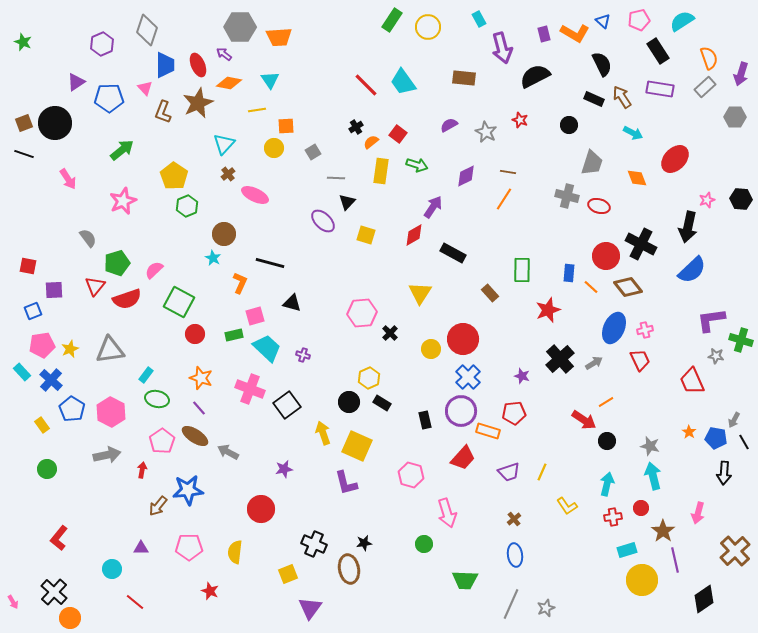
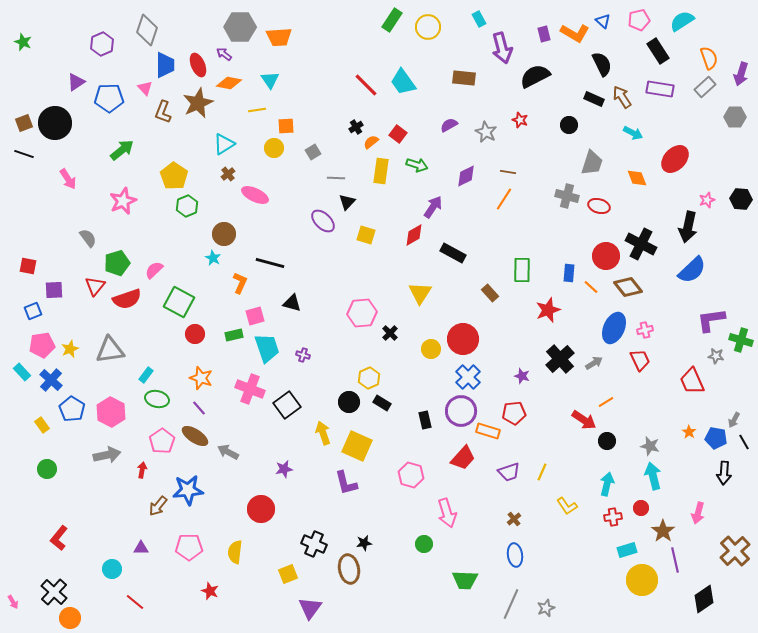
cyan triangle at (224, 144): rotated 15 degrees clockwise
cyan trapezoid at (267, 348): rotated 28 degrees clockwise
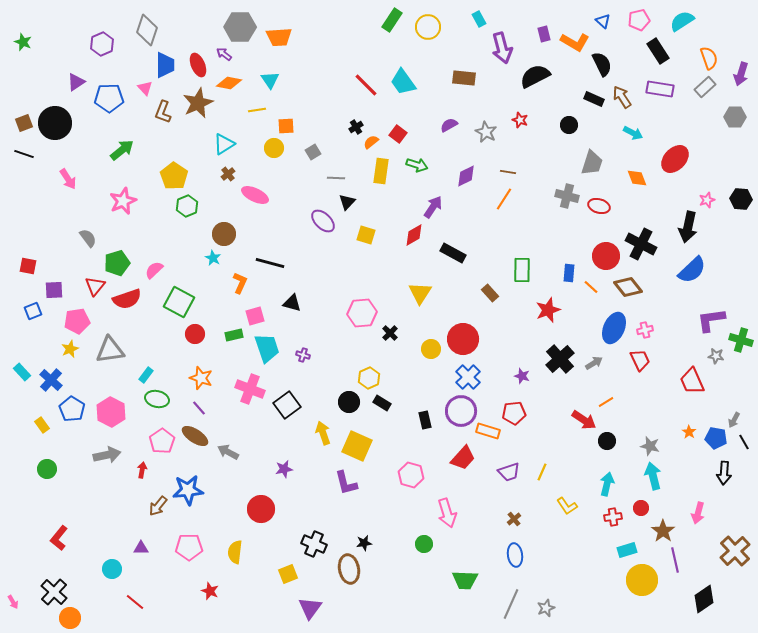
orange L-shape at (575, 33): moved 9 px down
pink pentagon at (42, 345): moved 35 px right, 24 px up
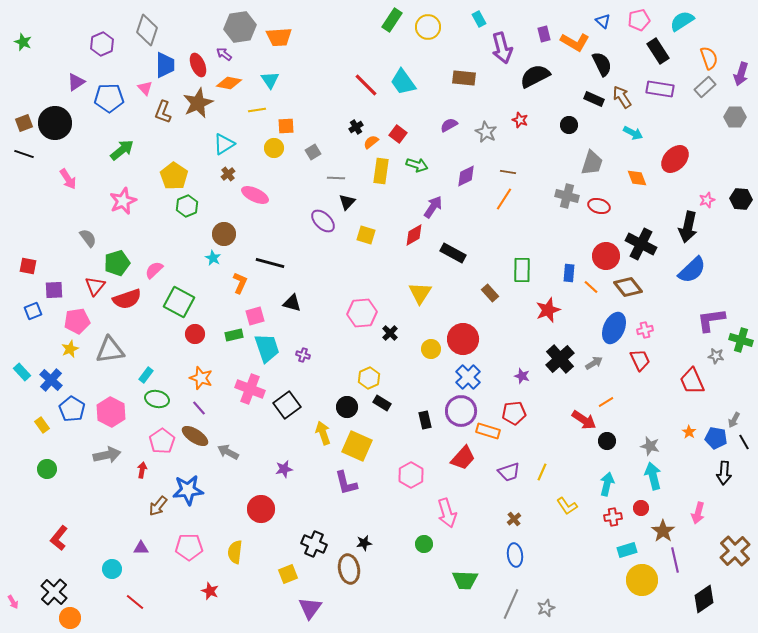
gray hexagon at (240, 27): rotated 8 degrees counterclockwise
black circle at (349, 402): moved 2 px left, 5 px down
pink hexagon at (411, 475): rotated 15 degrees clockwise
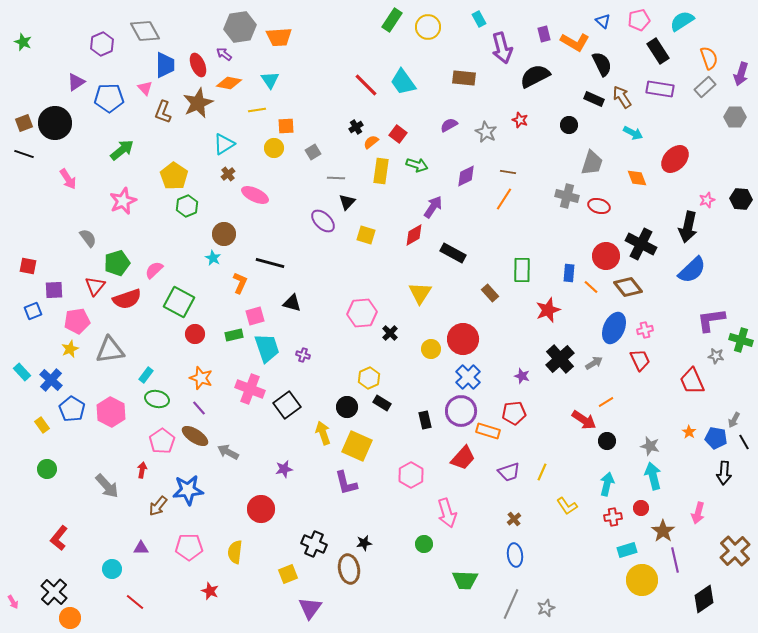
gray diamond at (147, 30): moved 2 px left, 1 px down; rotated 48 degrees counterclockwise
gray arrow at (107, 455): moved 31 px down; rotated 60 degrees clockwise
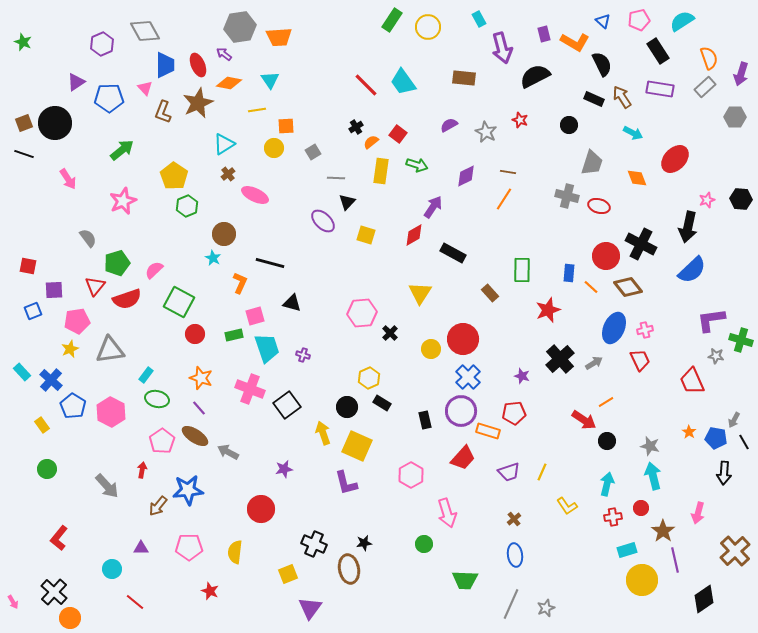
blue pentagon at (72, 409): moved 1 px right, 3 px up
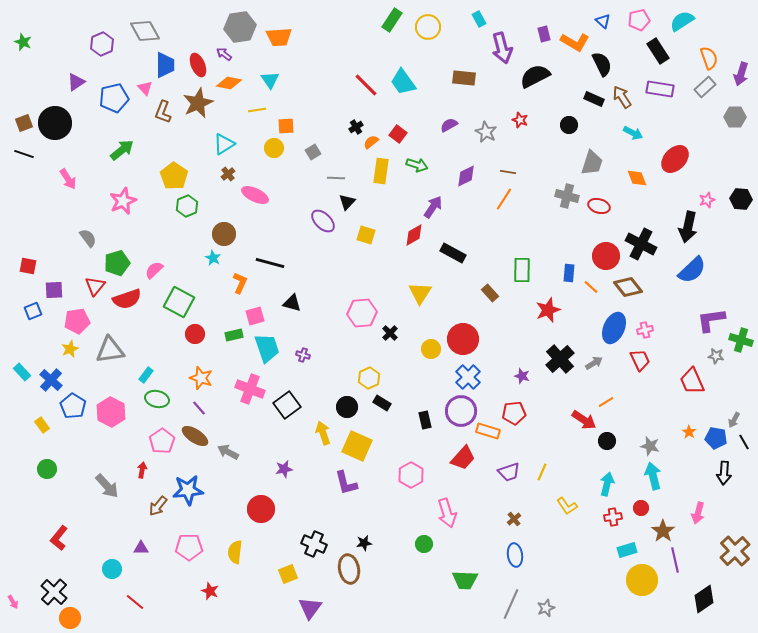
blue pentagon at (109, 98): moved 5 px right; rotated 12 degrees counterclockwise
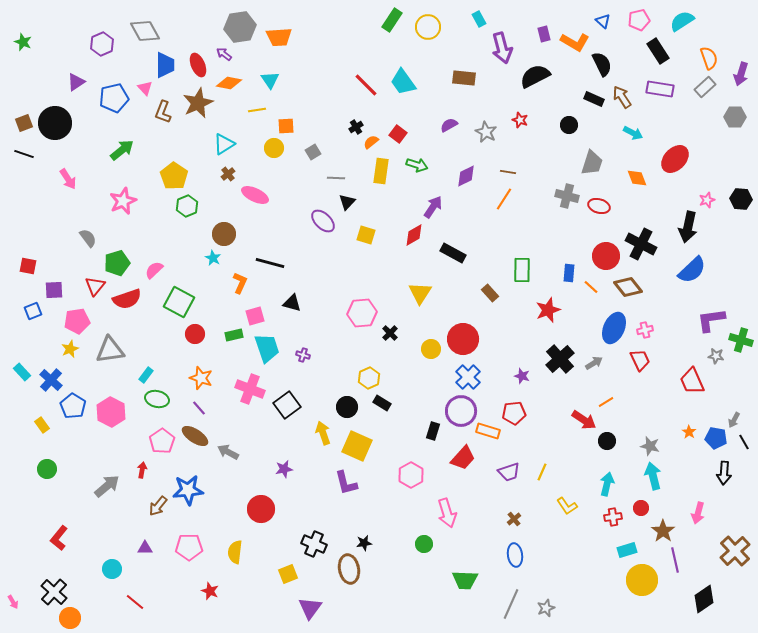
black rectangle at (425, 420): moved 8 px right, 11 px down; rotated 30 degrees clockwise
gray arrow at (107, 486): rotated 88 degrees counterclockwise
purple triangle at (141, 548): moved 4 px right
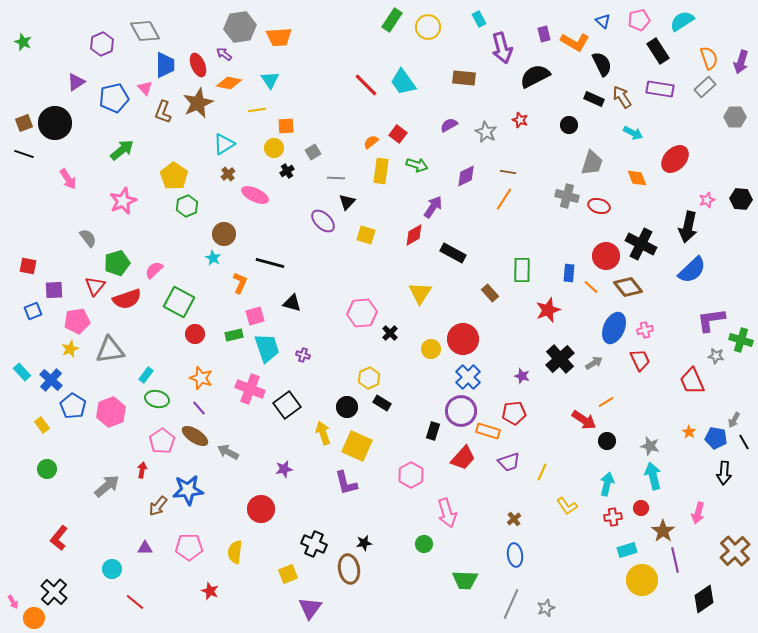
purple arrow at (741, 74): moved 12 px up
black cross at (356, 127): moved 69 px left, 44 px down
pink hexagon at (111, 412): rotated 12 degrees clockwise
purple trapezoid at (509, 472): moved 10 px up
orange circle at (70, 618): moved 36 px left
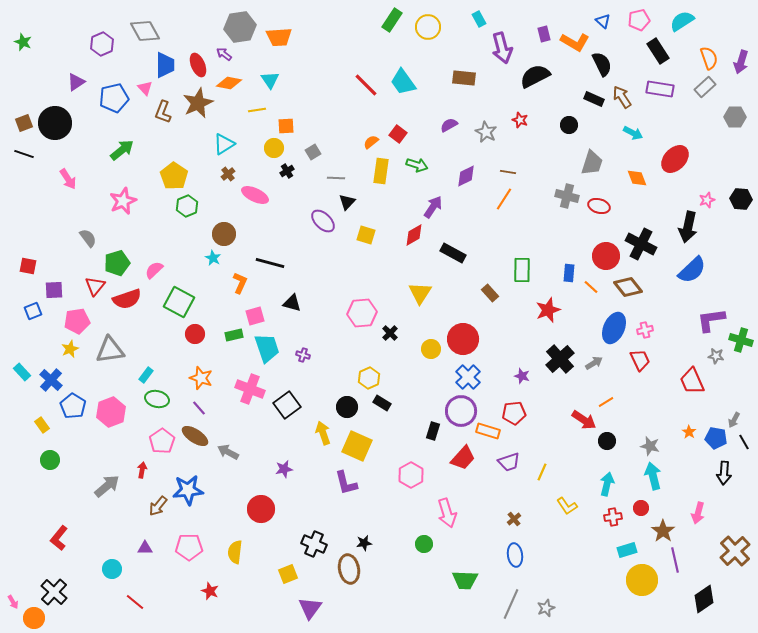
green circle at (47, 469): moved 3 px right, 9 px up
